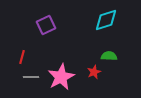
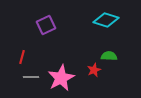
cyan diamond: rotated 35 degrees clockwise
red star: moved 2 px up
pink star: moved 1 px down
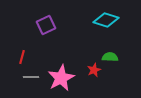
green semicircle: moved 1 px right, 1 px down
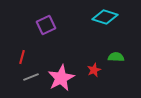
cyan diamond: moved 1 px left, 3 px up
green semicircle: moved 6 px right
gray line: rotated 21 degrees counterclockwise
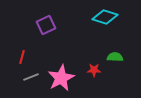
green semicircle: moved 1 px left
red star: rotated 24 degrees clockwise
